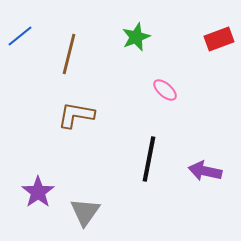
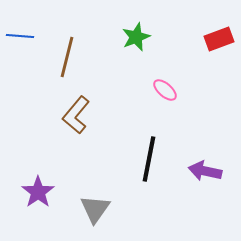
blue line: rotated 44 degrees clockwise
brown line: moved 2 px left, 3 px down
brown L-shape: rotated 60 degrees counterclockwise
gray triangle: moved 10 px right, 3 px up
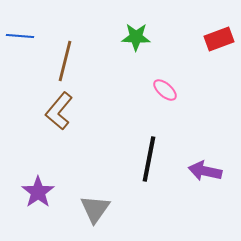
green star: rotated 24 degrees clockwise
brown line: moved 2 px left, 4 px down
brown L-shape: moved 17 px left, 4 px up
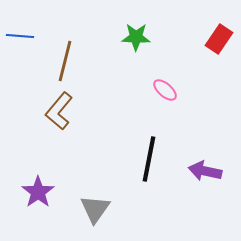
red rectangle: rotated 36 degrees counterclockwise
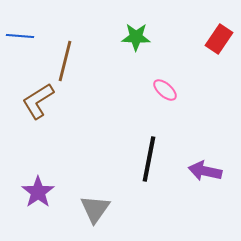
brown L-shape: moved 21 px left, 10 px up; rotated 18 degrees clockwise
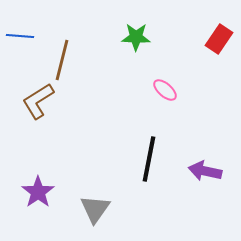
brown line: moved 3 px left, 1 px up
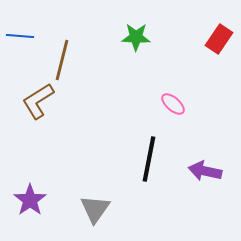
pink ellipse: moved 8 px right, 14 px down
purple star: moved 8 px left, 8 px down
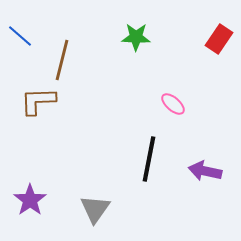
blue line: rotated 36 degrees clockwise
brown L-shape: rotated 30 degrees clockwise
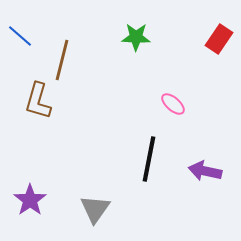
brown L-shape: rotated 72 degrees counterclockwise
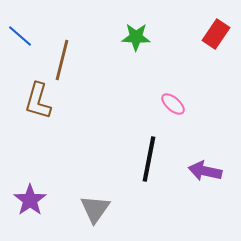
red rectangle: moved 3 px left, 5 px up
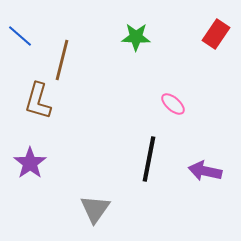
purple star: moved 37 px up
